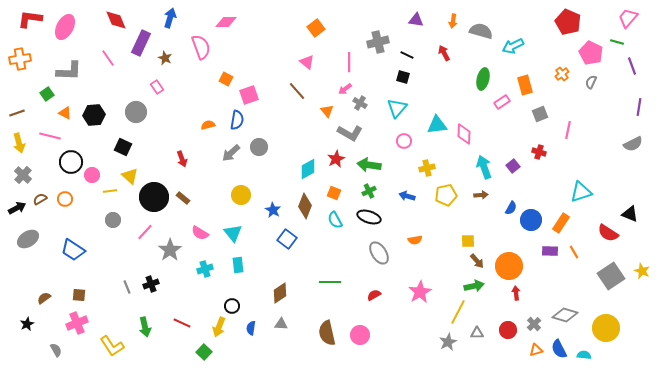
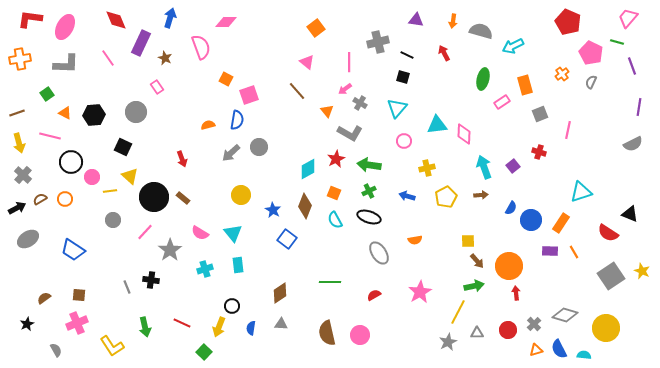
gray L-shape at (69, 71): moved 3 px left, 7 px up
pink circle at (92, 175): moved 2 px down
yellow pentagon at (446, 195): moved 2 px down; rotated 15 degrees counterclockwise
black cross at (151, 284): moved 4 px up; rotated 28 degrees clockwise
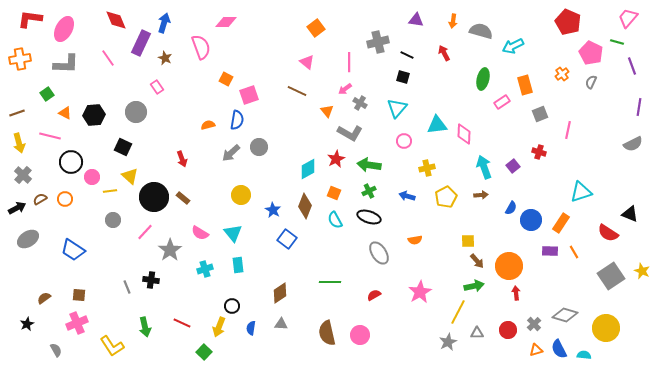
blue arrow at (170, 18): moved 6 px left, 5 px down
pink ellipse at (65, 27): moved 1 px left, 2 px down
brown line at (297, 91): rotated 24 degrees counterclockwise
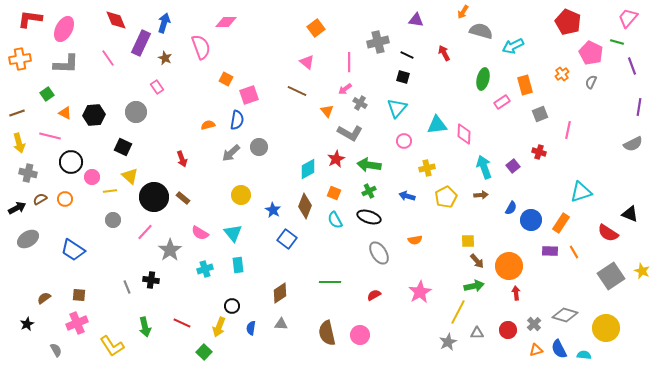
orange arrow at (453, 21): moved 10 px right, 9 px up; rotated 24 degrees clockwise
gray cross at (23, 175): moved 5 px right, 2 px up; rotated 30 degrees counterclockwise
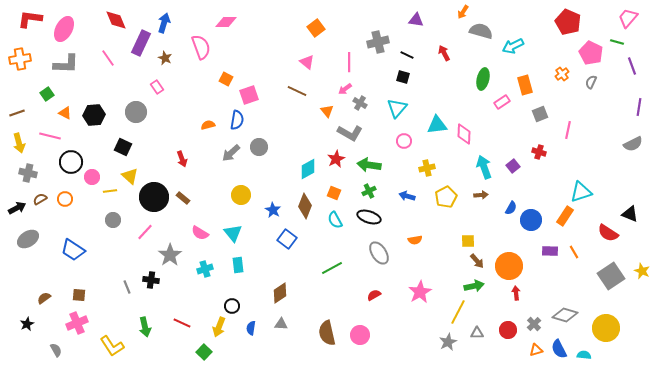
orange rectangle at (561, 223): moved 4 px right, 7 px up
gray star at (170, 250): moved 5 px down
green line at (330, 282): moved 2 px right, 14 px up; rotated 30 degrees counterclockwise
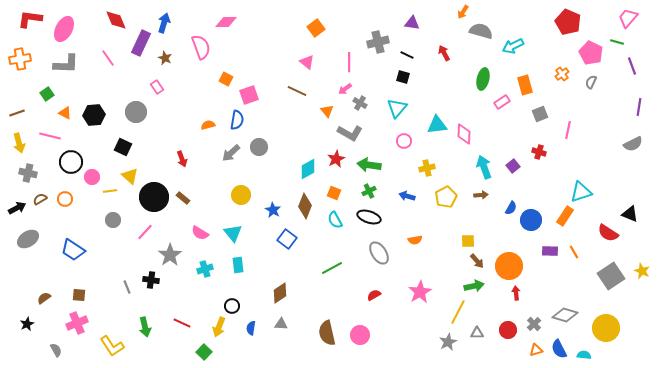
purple triangle at (416, 20): moved 4 px left, 3 px down
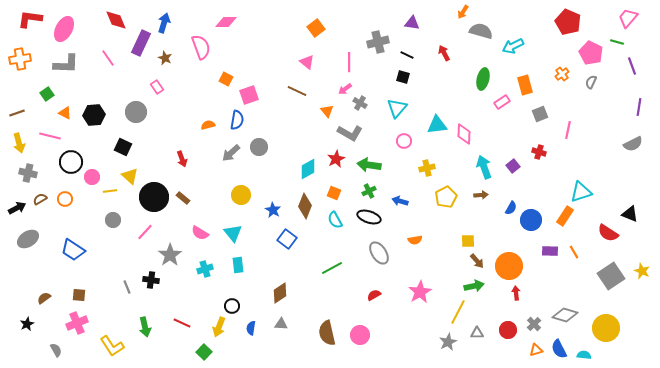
blue arrow at (407, 196): moved 7 px left, 5 px down
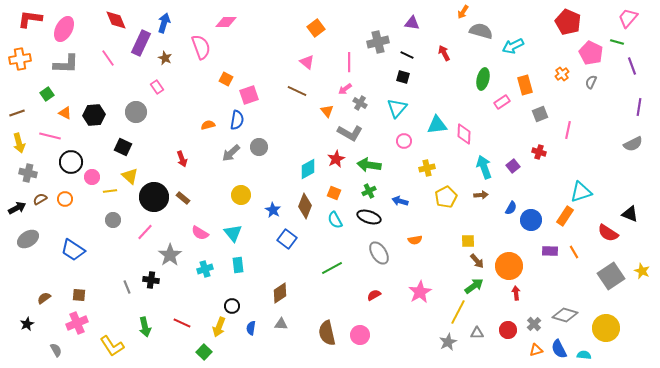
green arrow at (474, 286): rotated 24 degrees counterclockwise
